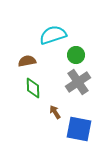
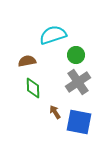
blue square: moved 7 px up
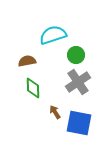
blue square: moved 1 px down
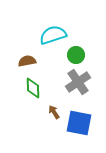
brown arrow: moved 1 px left
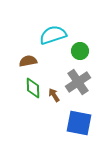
green circle: moved 4 px right, 4 px up
brown semicircle: moved 1 px right
brown arrow: moved 17 px up
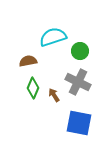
cyan semicircle: moved 2 px down
gray cross: rotated 30 degrees counterclockwise
green diamond: rotated 25 degrees clockwise
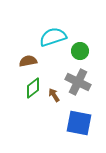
green diamond: rotated 30 degrees clockwise
